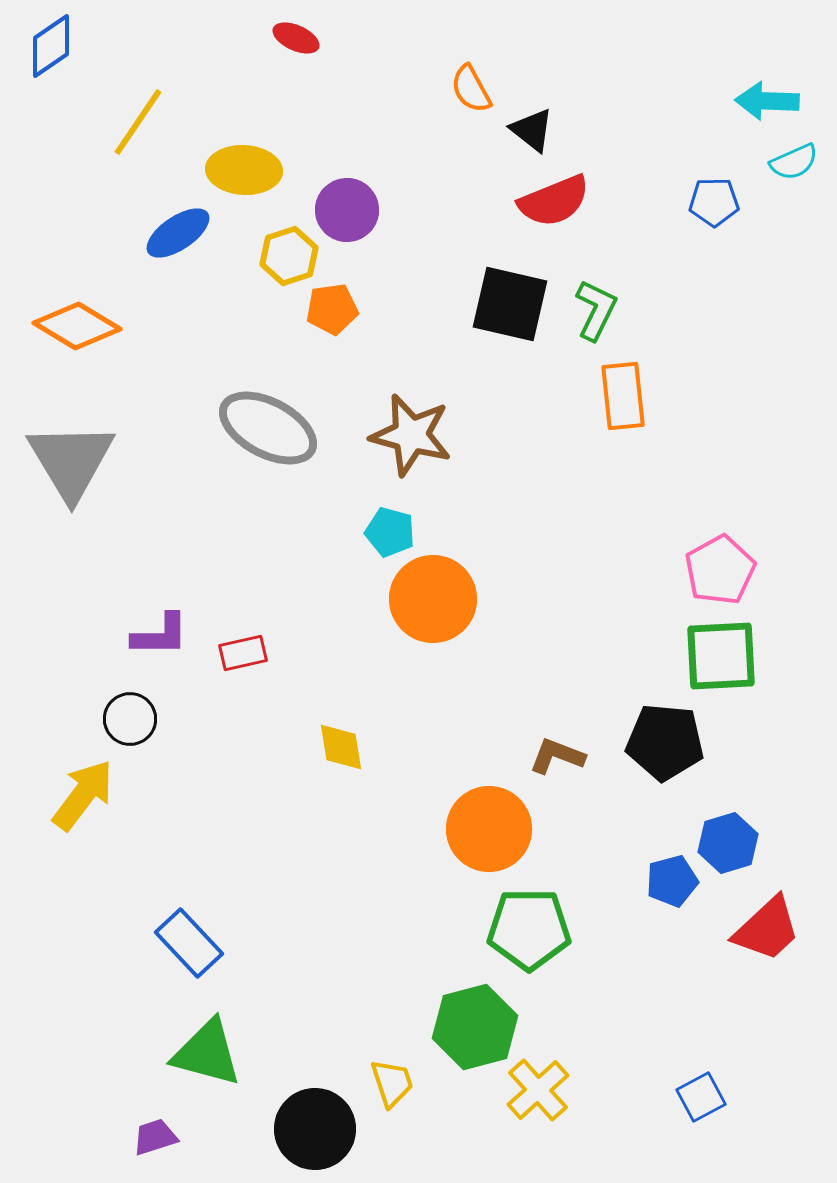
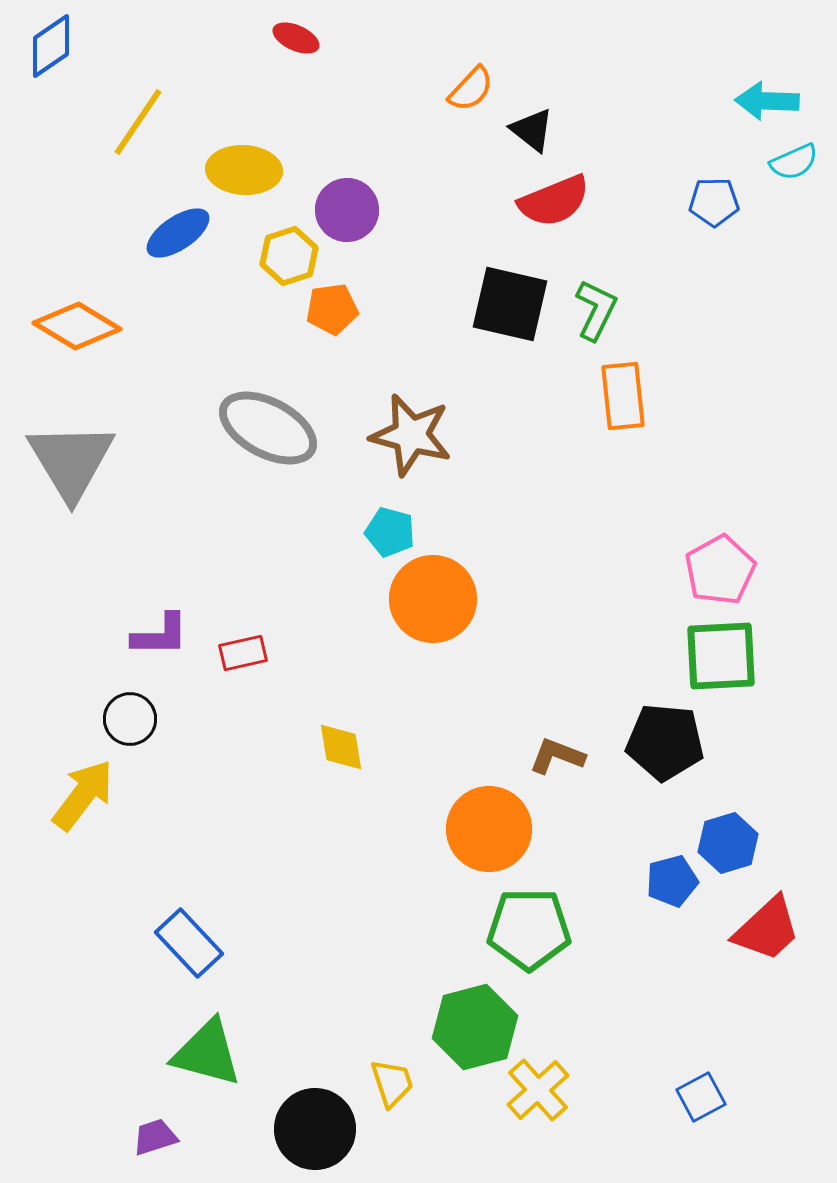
orange semicircle at (471, 89): rotated 108 degrees counterclockwise
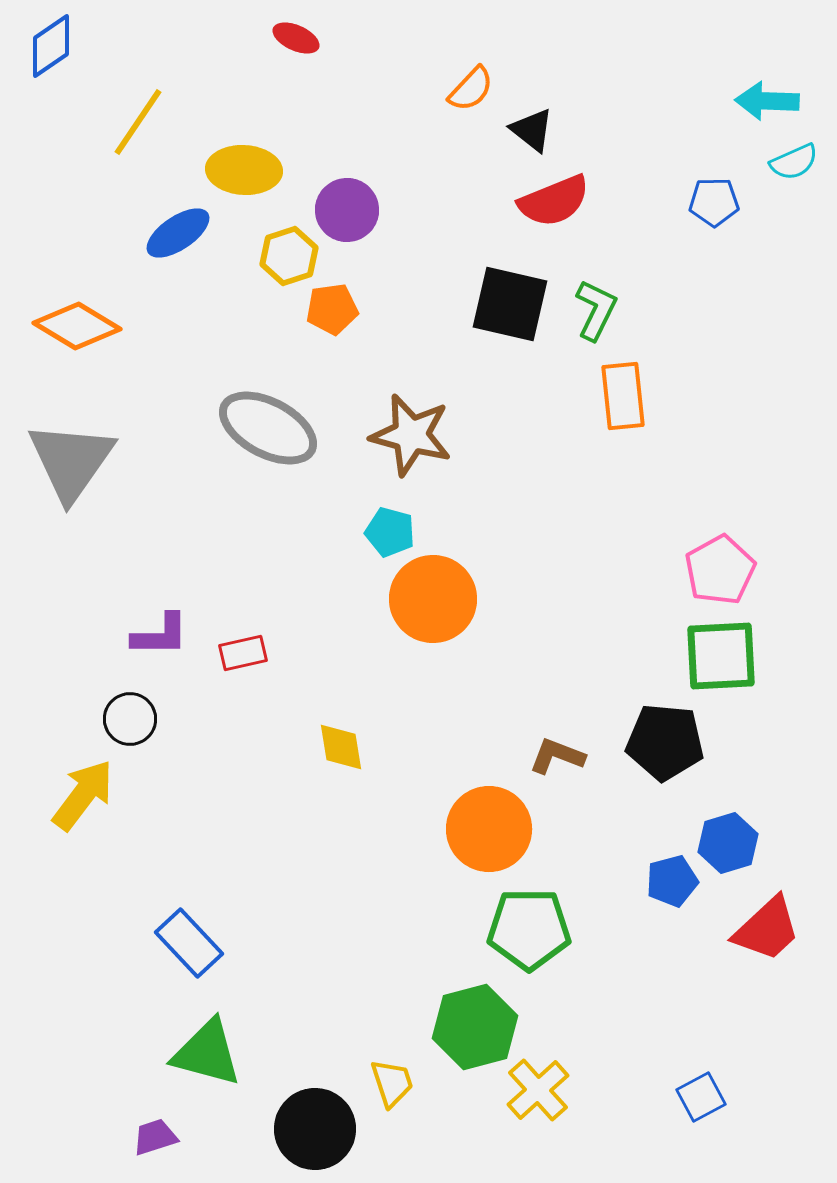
gray triangle at (71, 461): rotated 6 degrees clockwise
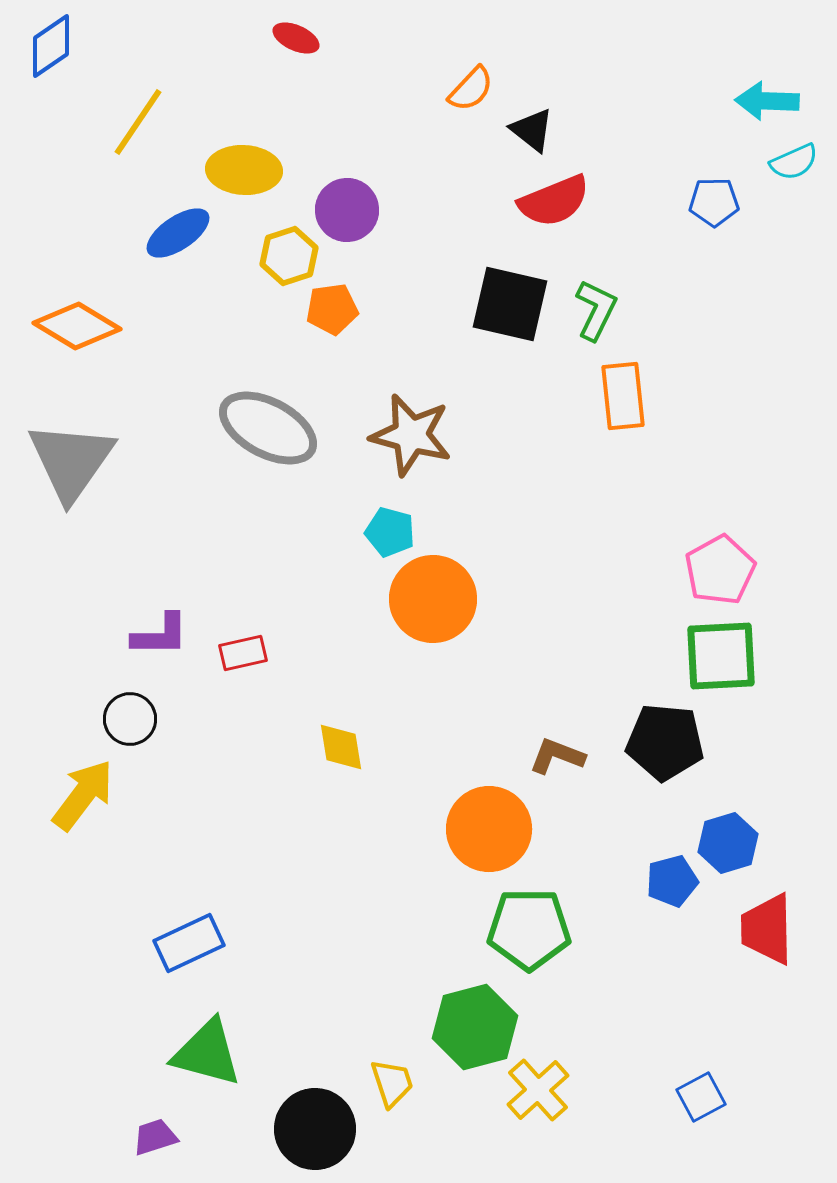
red trapezoid at (767, 929): rotated 132 degrees clockwise
blue rectangle at (189, 943): rotated 72 degrees counterclockwise
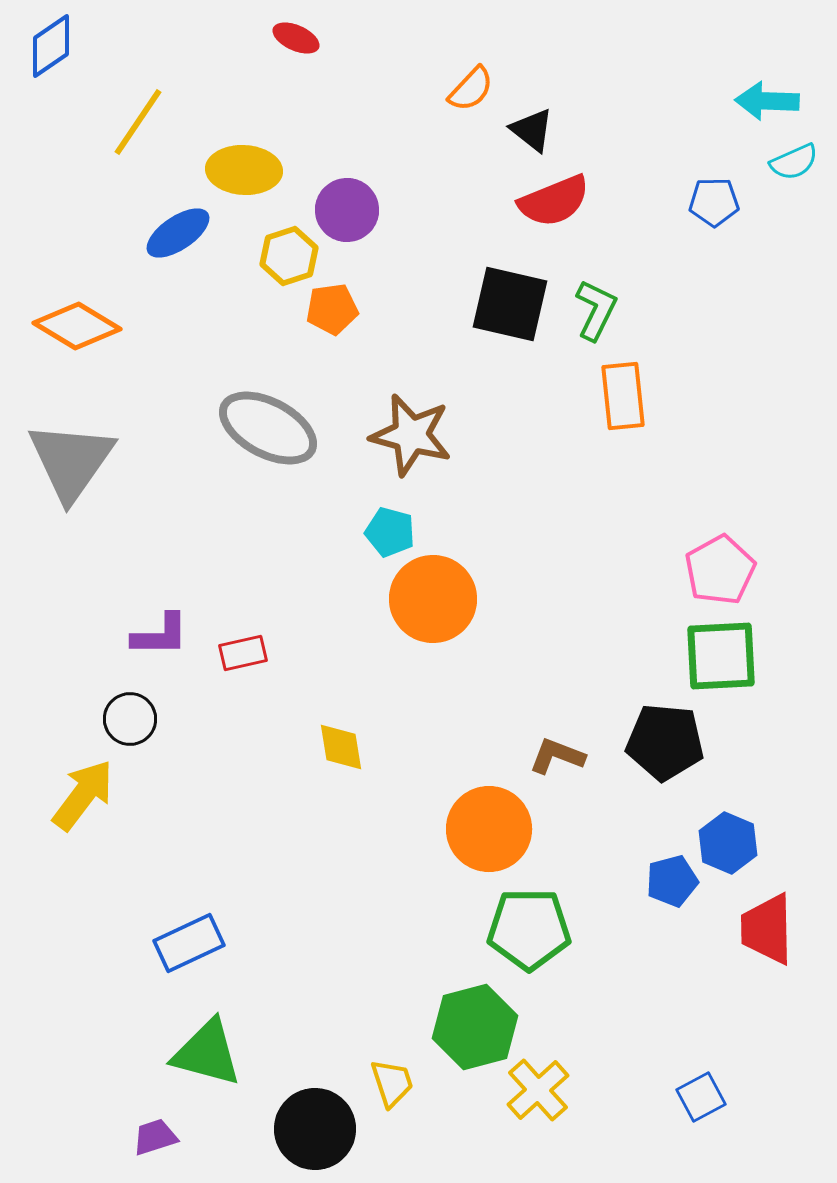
blue hexagon at (728, 843): rotated 20 degrees counterclockwise
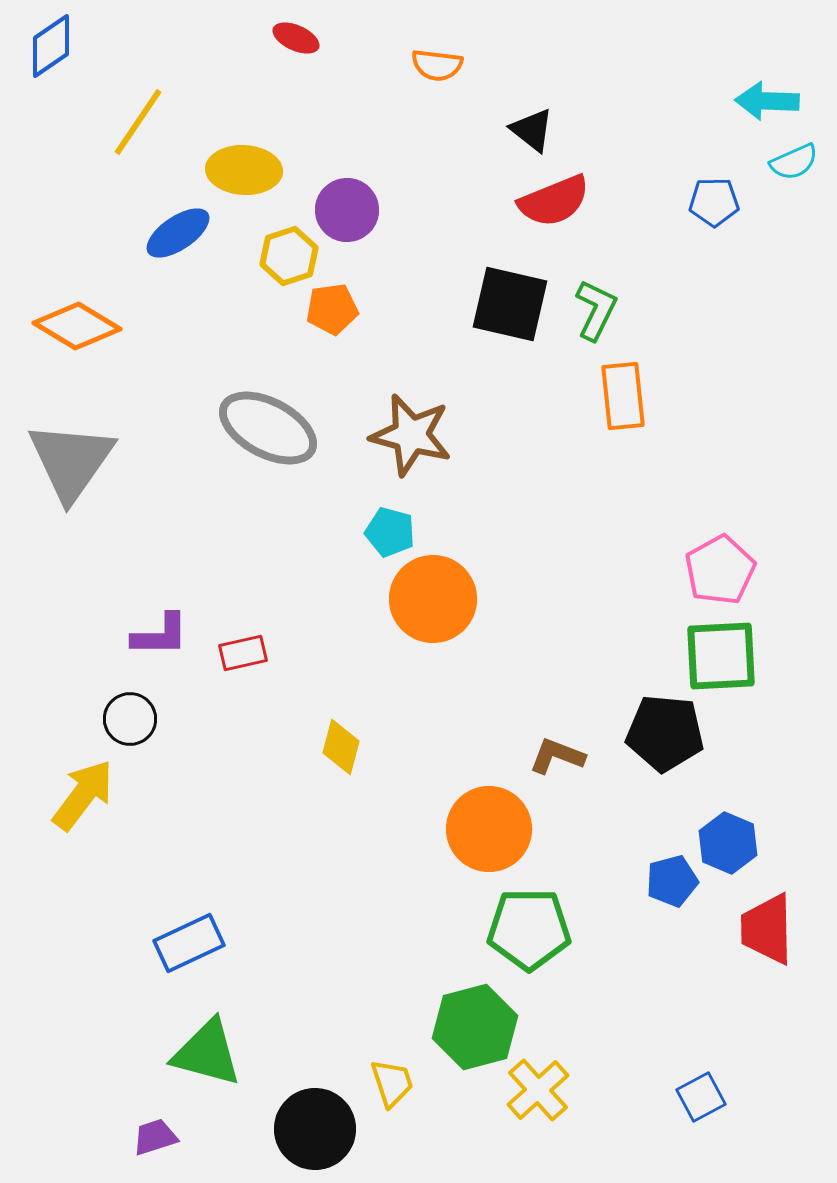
orange semicircle at (471, 89): moved 34 px left, 24 px up; rotated 54 degrees clockwise
black pentagon at (665, 742): moved 9 px up
yellow diamond at (341, 747): rotated 24 degrees clockwise
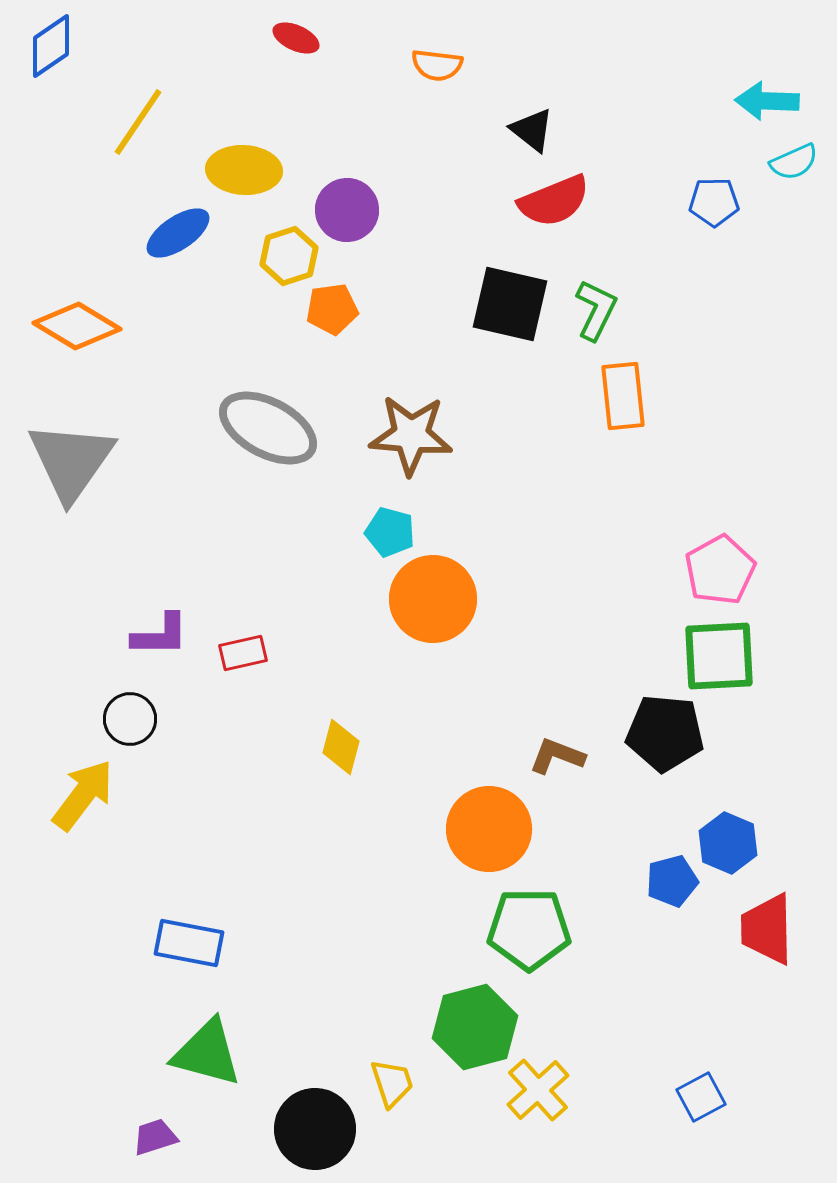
brown star at (411, 435): rotated 10 degrees counterclockwise
green square at (721, 656): moved 2 px left
blue rectangle at (189, 943): rotated 36 degrees clockwise
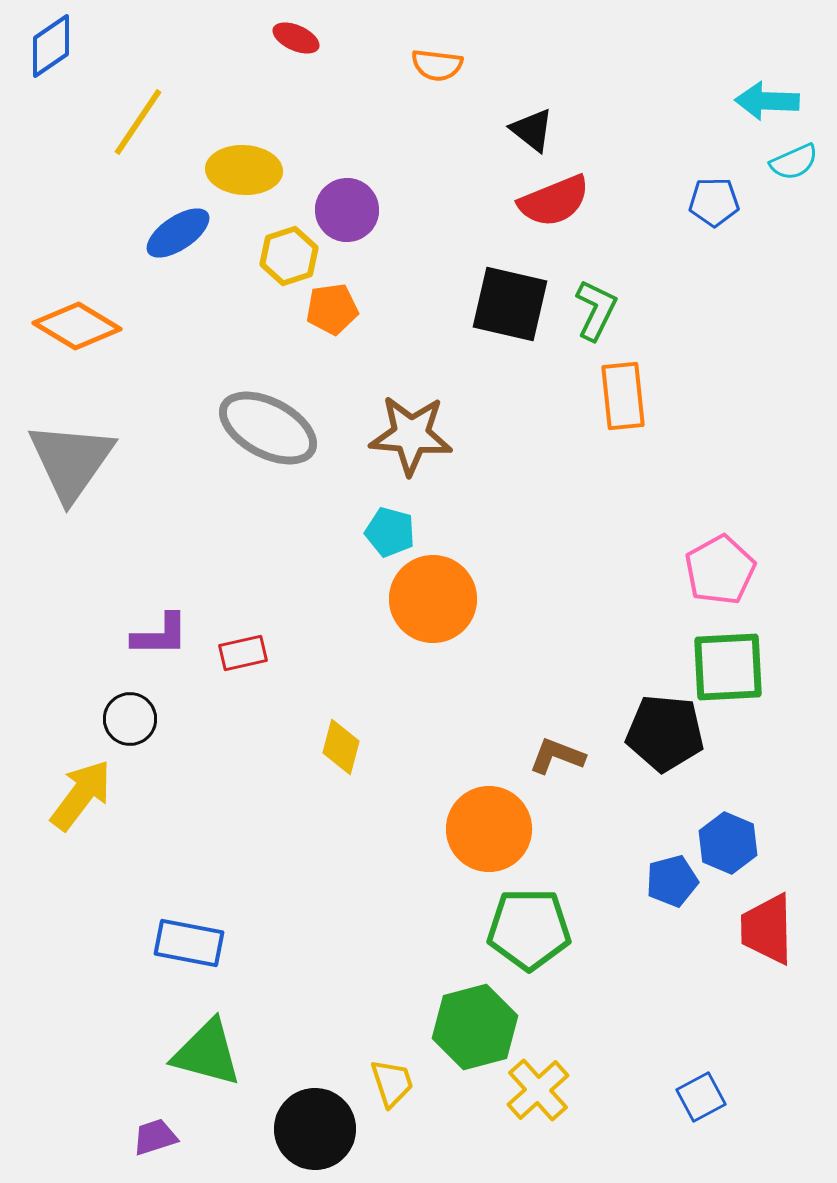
green square at (719, 656): moved 9 px right, 11 px down
yellow arrow at (83, 795): moved 2 px left
